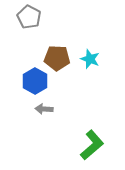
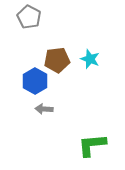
brown pentagon: moved 2 px down; rotated 10 degrees counterclockwise
green L-shape: rotated 144 degrees counterclockwise
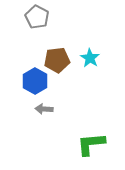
gray pentagon: moved 8 px right
cyan star: moved 1 px up; rotated 12 degrees clockwise
green L-shape: moved 1 px left, 1 px up
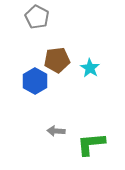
cyan star: moved 10 px down
gray arrow: moved 12 px right, 22 px down
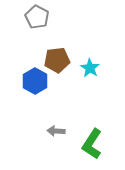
green L-shape: moved 1 px right; rotated 52 degrees counterclockwise
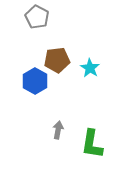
gray arrow: moved 2 px right, 1 px up; rotated 96 degrees clockwise
green L-shape: rotated 24 degrees counterclockwise
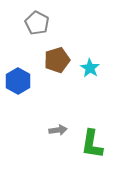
gray pentagon: moved 6 px down
brown pentagon: rotated 10 degrees counterclockwise
blue hexagon: moved 17 px left
gray arrow: rotated 72 degrees clockwise
